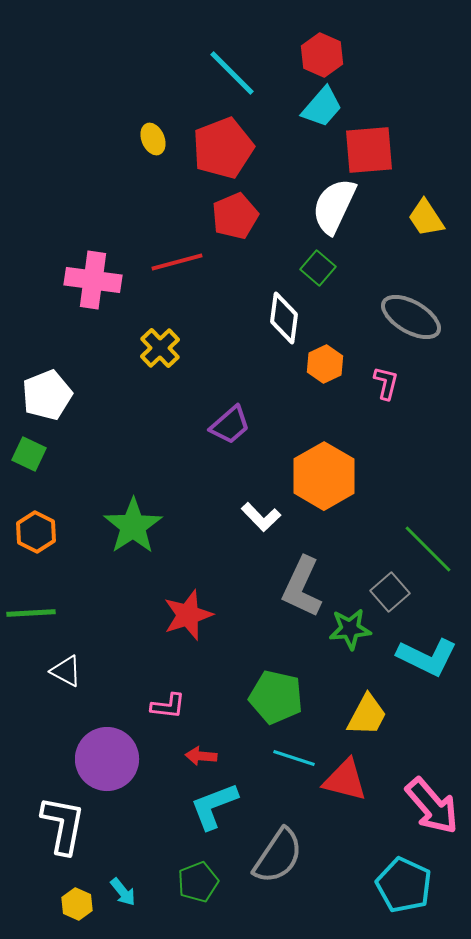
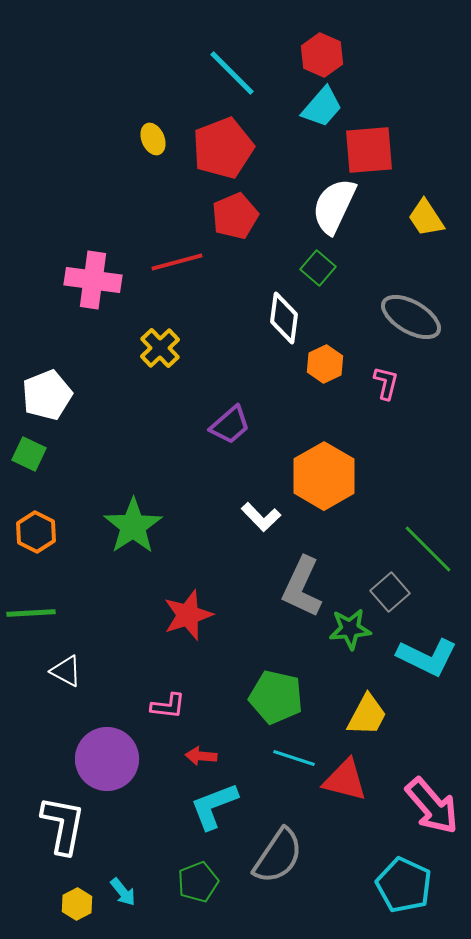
yellow hexagon at (77, 904): rotated 8 degrees clockwise
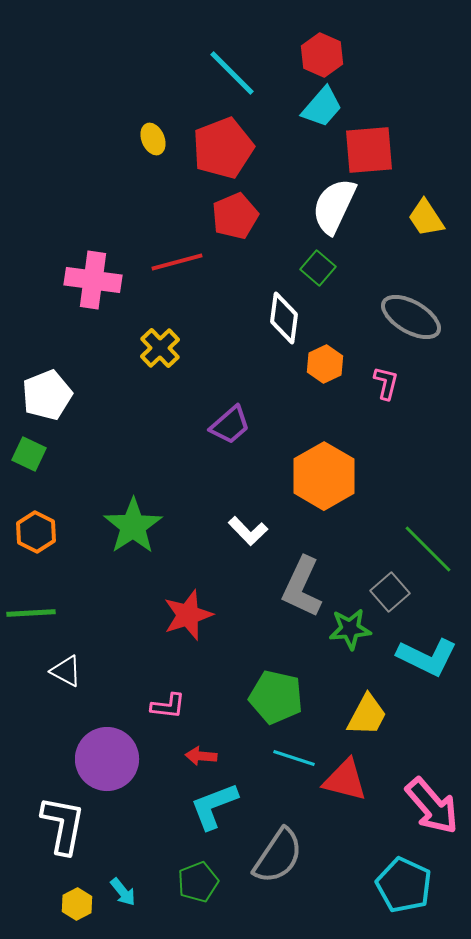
white L-shape at (261, 517): moved 13 px left, 14 px down
